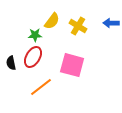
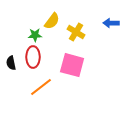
yellow cross: moved 2 px left, 6 px down
red ellipse: rotated 30 degrees counterclockwise
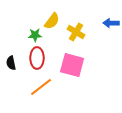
red ellipse: moved 4 px right, 1 px down
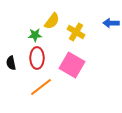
pink square: rotated 15 degrees clockwise
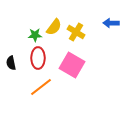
yellow semicircle: moved 2 px right, 6 px down
red ellipse: moved 1 px right
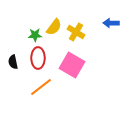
black semicircle: moved 2 px right, 1 px up
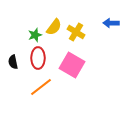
green star: rotated 16 degrees counterclockwise
